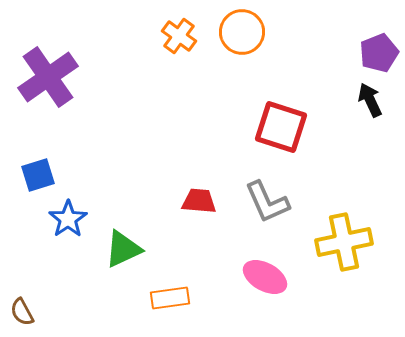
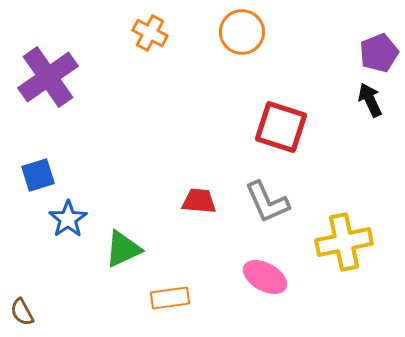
orange cross: moved 29 px left, 3 px up; rotated 8 degrees counterclockwise
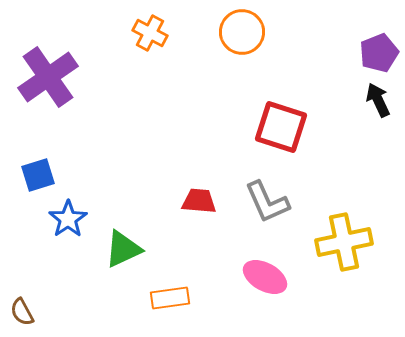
black arrow: moved 8 px right
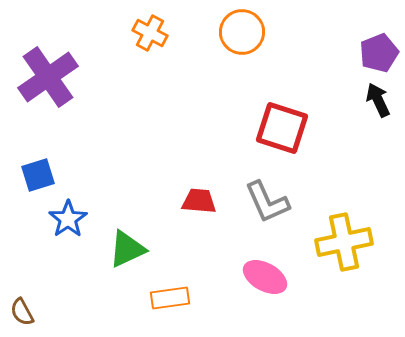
red square: moved 1 px right, 1 px down
green triangle: moved 4 px right
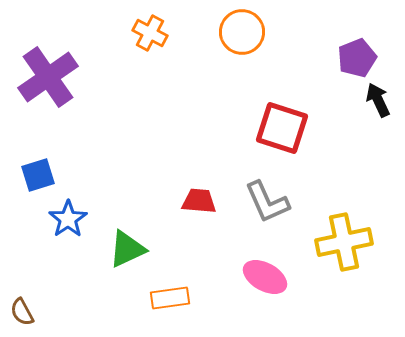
purple pentagon: moved 22 px left, 5 px down
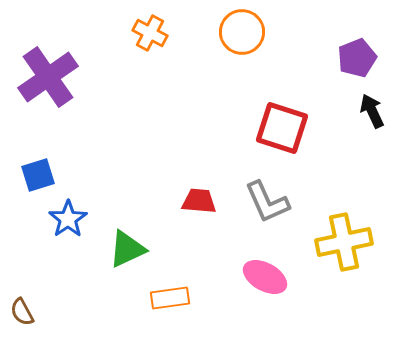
black arrow: moved 6 px left, 11 px down
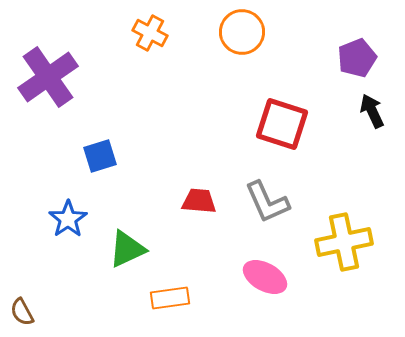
red square: moved 4 px up
blue square: moved 62 px right, 19 px up
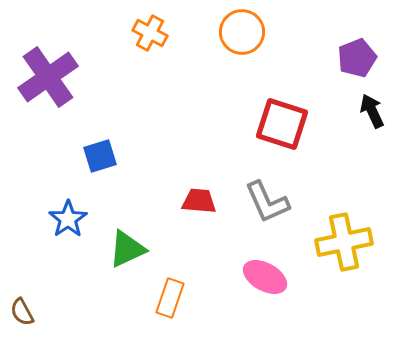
orange rectangle: rotated 63 degrees counterclockwise
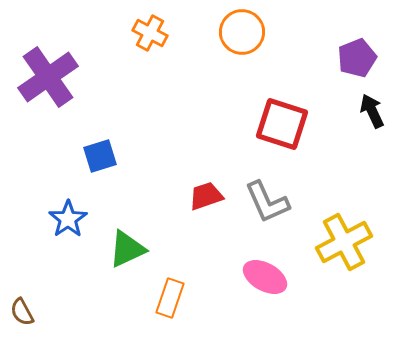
red trapezoid: moved 7 px right, 5 px up; rotated 24 degrees counterclockwise
yellow cross: rotated 16 degrees counterclockwise
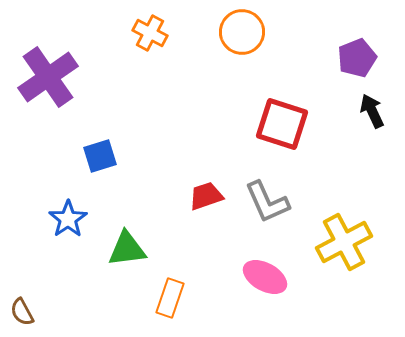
green triangle: rotated 18 degrees clockwise
